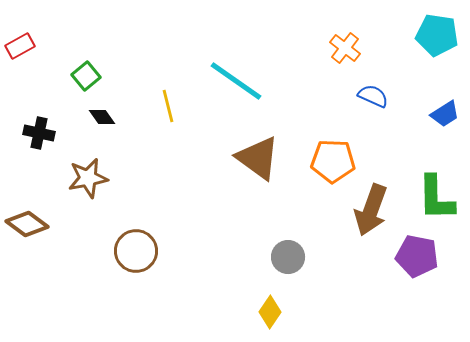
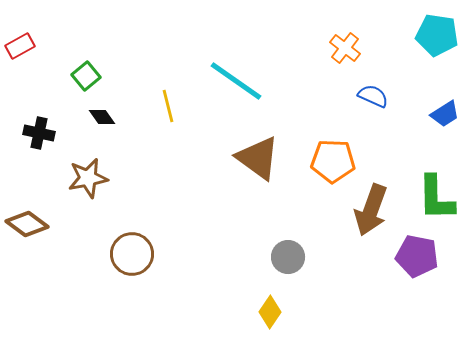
brown circle: moved 4 px left, 3 px down
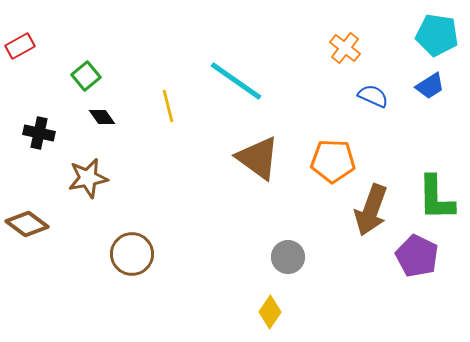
blue trapezoid: moved 15 px left, 28 px up
purple pentagon: rotated 15 degrees clockwise
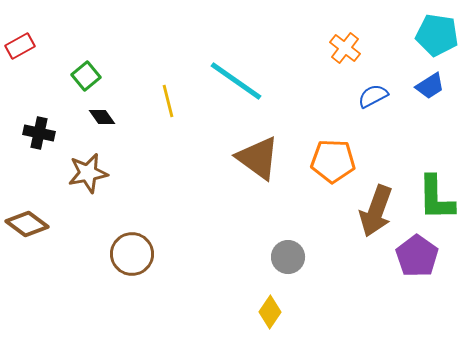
blue semicircle: rotated 52 degrees counterclockwise
yellow line: moved 5 px up
brown star: moved 5 px up
brown arrow: moved 5 px right, 1 px down
purple pentagon: rotated 9 degrees clockwise
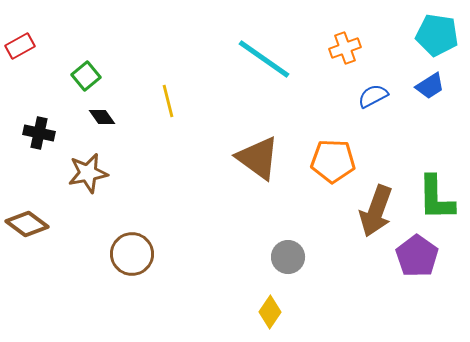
orange cross: rotated 32 degrees clockwise
cyan line: moved 28 px right, 22 px up
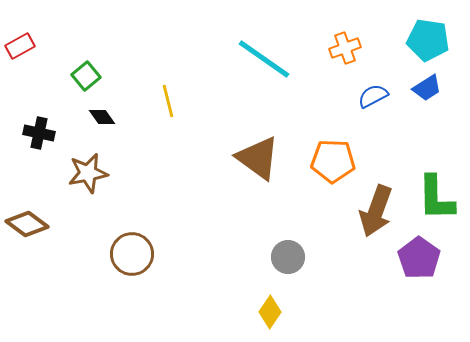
cyan pentagon: moved 9 px left, 5 px down
blue trapezoid: moved 3 px left, 2 px down
purple pentagon: moved 2 px right, 2 px down
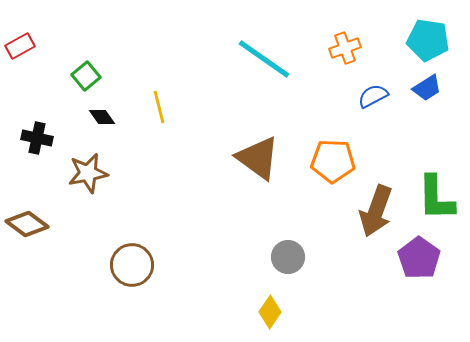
yellow line: moved 9 px left, 6 px down
black cross: moved 2 px left, 5 px down
brown circle: moved 11 px down
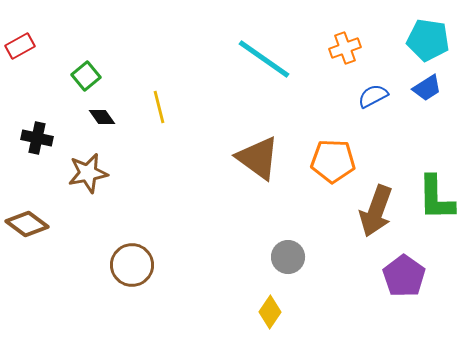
purple pentagon: moved 15 px left, 18 px down
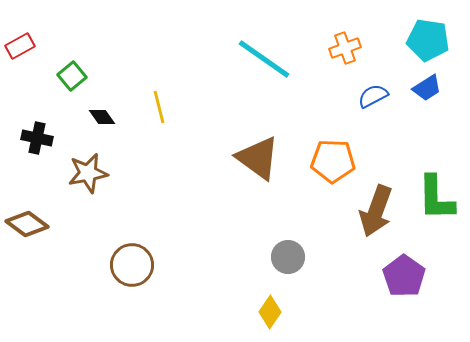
green square: moved 14 px left
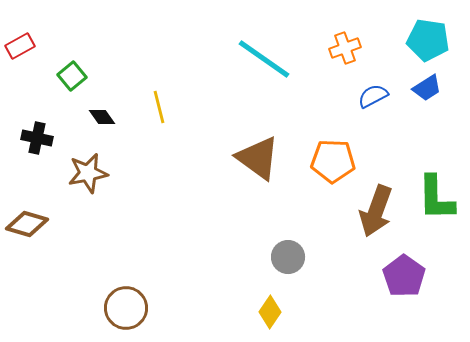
brown diamond: rotated 21 degrees counterclockwise
brown circle: moved 6 px left, 43 px down
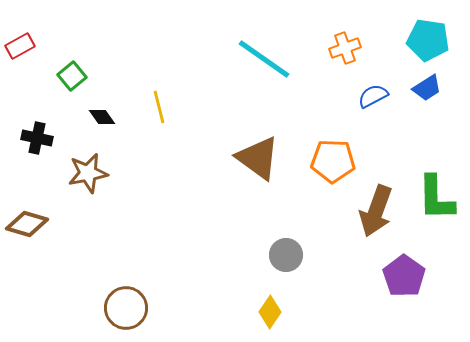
gray circle: moved 2 px left, 2 px up
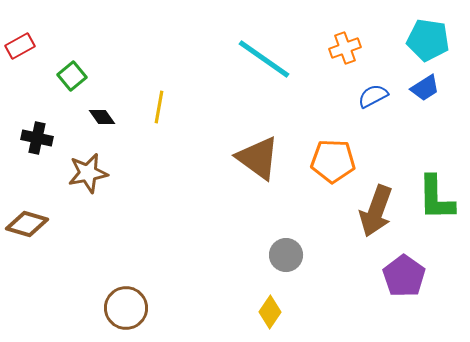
blue trapezoid: moved 2 px left
yellow line: rotated 24 degrees clockwise
